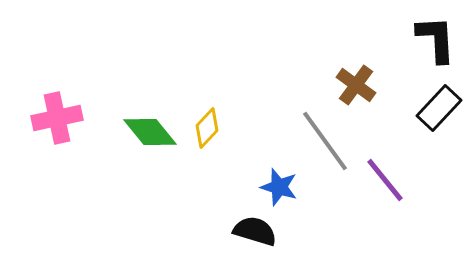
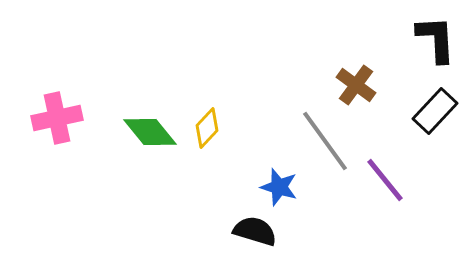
black rectangle: moved 4 px left, 3 px down
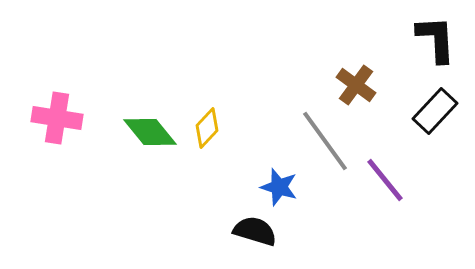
pink cross: rotated 21 degrees clockwise
